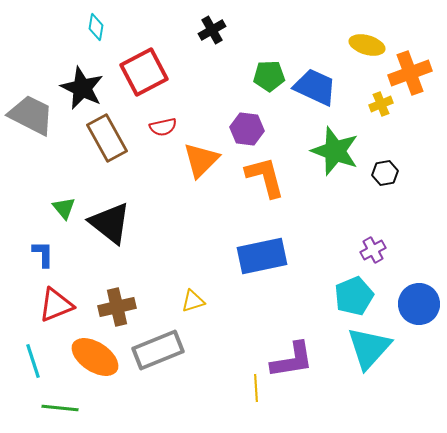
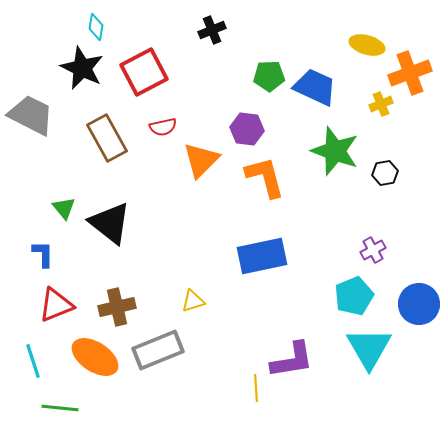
black cross: rotated 8 degrees clockwise
black star: moved 20 px up
cyan triangle: rotated 12 degrees counterclockwise
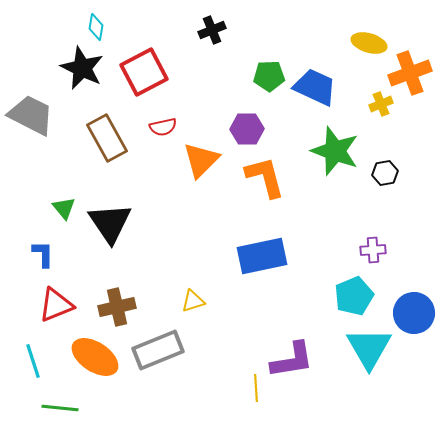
yellow ellipse: moved 2 px right, 2 px up
purple hexagon: rotated 8 degrees counterclockwise
black triangle: rotated 18 degrees clockwise
purple cross: rotated 25 degrees clockwise
blue circle: moved 5 px left, 9 px down
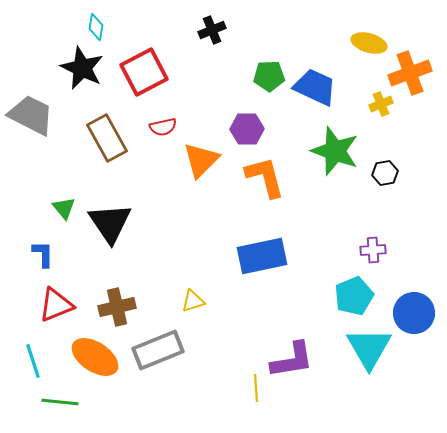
green line: moved 6 px up
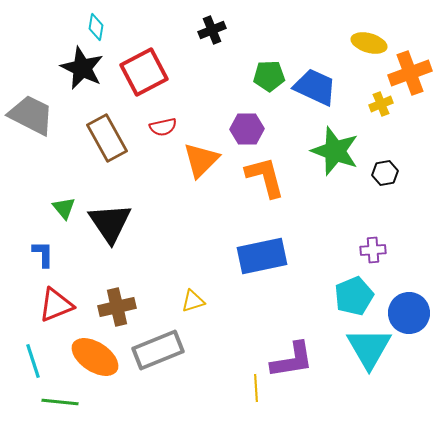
blue circle: moved 5 px left
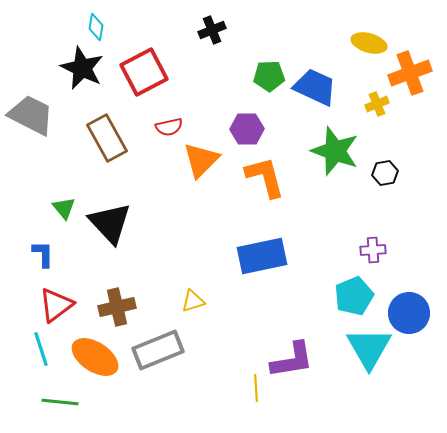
yellow cross: moved 4 px left
red semicircle: moved 6 px right
black triangle: rotated 9 degrees counterclockwise
red triangle: rotated 15 degrees counterclockwise
cyan line: moved 8 px right, 12 px up
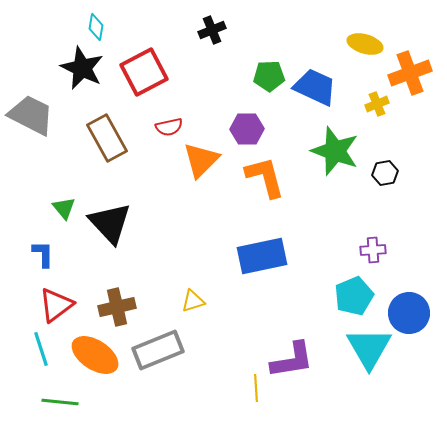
yellow ellipse: moved 4 px left, 1 px down
orange ellipse: moved 2 px up
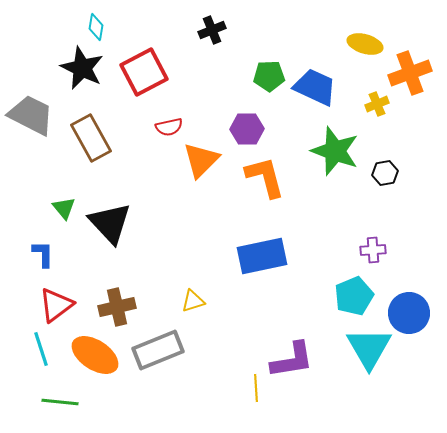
brown rectangle: moved 16 px left
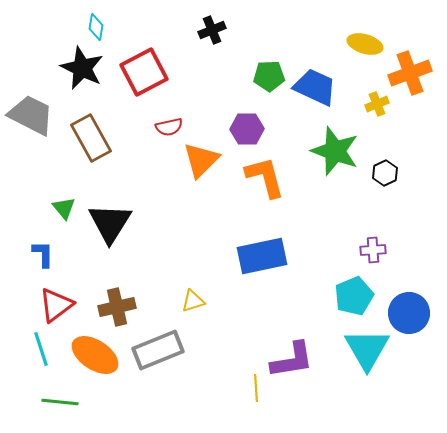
black hexagon: rotated 15 degrees counterclockwise
black triangle: rotated 15 degrees clockwise
cyan triangle: moved 2 px left, 1 px down
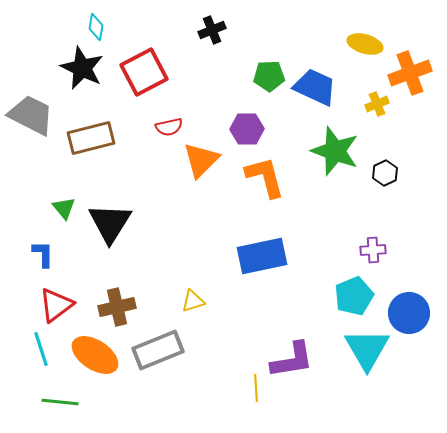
brown rectangle: rotated 75 degrees counterclockwise
